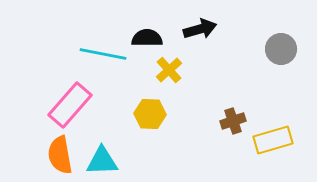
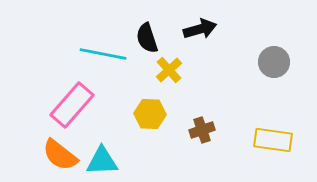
black semicircle: rotated 108 degrees counterclockwise
gray circle: moved 7 px left, 13 px down
pink rectangle: moved 2 px right
brown cross: moved 31 px left, 9 px down
yellow rectangle: rotated 24 degrees clockwise
orange semicircle: rotated 42 degrees counterclockwise
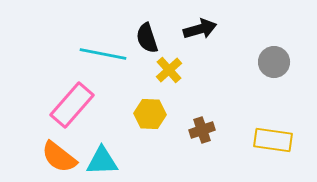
orange semicircle: moved 1 px left, 2 px down
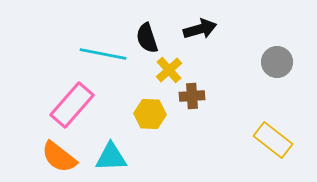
gray circle: moved 3 px right
brown cross: moved 10 px left, 34 px up; rotated 15 degrees clockwise
yellow rectangle: rotated 30 degrees clockwise
cyan triangle: moved 9 px right, 4 px up
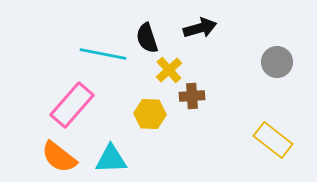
black arrow: moved 1 px up
cyan triangle: moved 2 px down
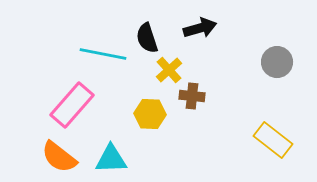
brown cross: rotated 10 degrees clockwise
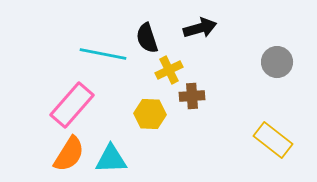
yellow cross: rotated 16 degrees clockwise
brown cross: rotated 10 degrees counterclockwise
orange semicircle: moved 10 px right, 3 px up; rotated 96 degrees counterclockwise
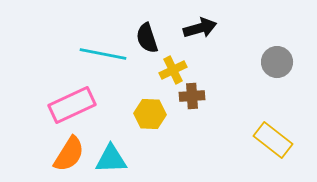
yellow cross: moved 4 px right
pink rectangle: rotated 24 degrees clockwise
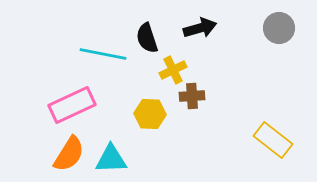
gray circle: moved 2 px right, 34 px up
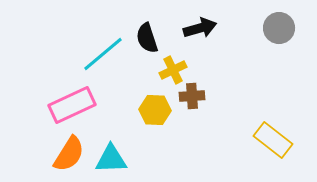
cyan line: rotated 51 degrees counterclockwise
yellow hexagon: moved 5 px right, 4 px up
